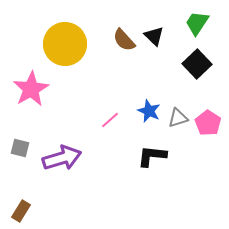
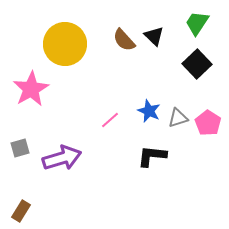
gray square: rotated 30 degrees counterclockwise
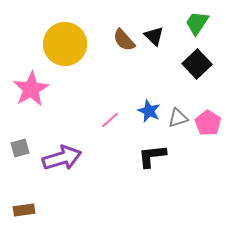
black L-shape: rotated 12 degrees counterclockwise
brown rectangle: moved 3 px right, 1 px up; rotated 50 degrees clockwise
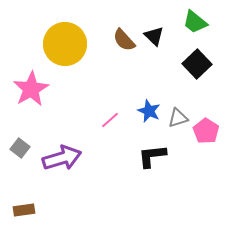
green trapezoid: moved 2 px left, 1 px up; rotated 84 degrees counterclockwise
pink pentagon: moved 2 px left, 8 px down
gray square: rotated 36 degrees counterclockwise
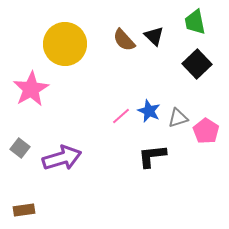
green trapezoid: rotated 40 degrees clockwise
pink line: moved 11 px right, 4 px up
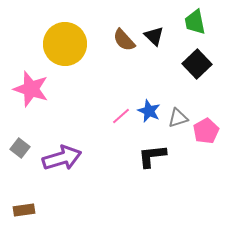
pink star: rotated 24 degrees counterclockwise
pink pentagon: rotated 10 degrees clockwise
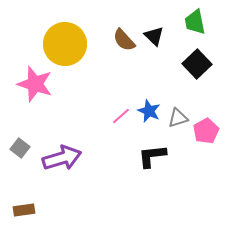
pink star: moved 4 px right, 5 px up
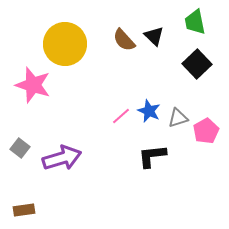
pink star: moved 2 px left, 1 px down
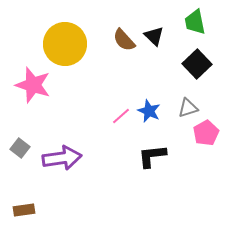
gray triangle: moved 10 px right, 10 px up
pink pentagon: moved 2 px down
purple arrow: rotated 9 degrees clockwise
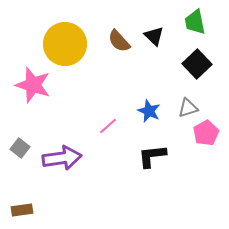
brown semicircle: moved 5 px left, 1 px down
pink line: moved 13 px left, 10 px down
brown rectangle: moved 2 px left
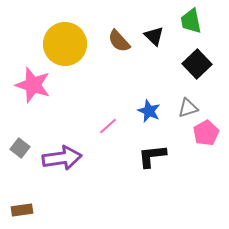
green trapezoid: moved 4 px left, 1 px up
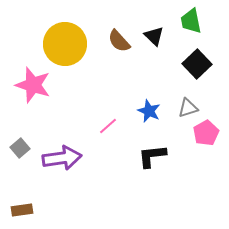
gray square: rotated 12 degrees clockwise
